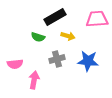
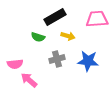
pink arrow: moved 5 px left; rotated 60 degrees counterclockwise
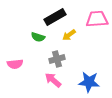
yellow arrow: moved 1 px right, 1 px up; rotated 128 degrees clockwise
blue star: moved 1 px right, 21 px down
pink arrow: moved 24 px right
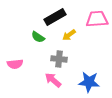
green semicircle: rotated 16 degrees clockwise
gray cross: moved 2 px right; rotated 21 degrees clockwise
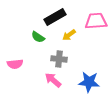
pink trapezoid: moved 1 px left, 2 px down
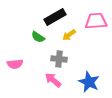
blue star: rotated 20 degrees clockwise
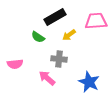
pink arrow: moved 6 px left, 2 px up
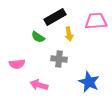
yellow arrow: moved 1 px up; rotated 64 degrees counterclockwise
pink semicircle: moved 2 px right
pink arrow: moved 8 px left, 7 px down; rotated 24 degrees counterclockwise
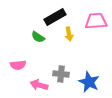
gray cross: moved 2 px right, 15 px down
pink semicircle: moved 1 px right, 1 px down
